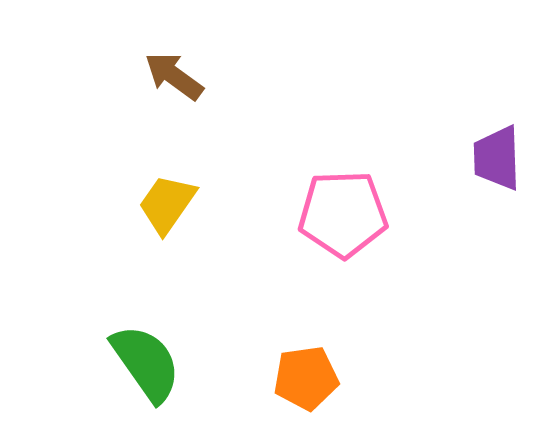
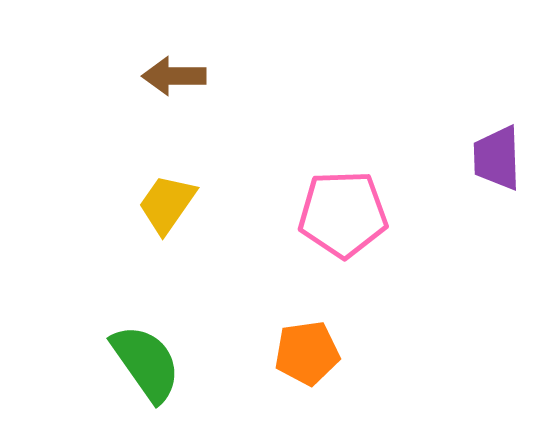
brown arrow: rotated 36 degrees counterclockwise
orange pentagon: moved 1 px right, 25 px up
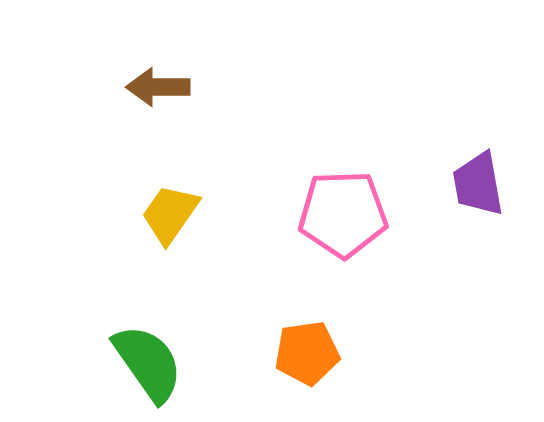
brown arrow: moved 16 px left, 11 px down
purple trapezoid: moved 19 px left, 26 px down; rotated 8 degrees counterclockwise
yellow trapezoid: moved 3 px right, 10 px down
green semicircle: moved 2 px right
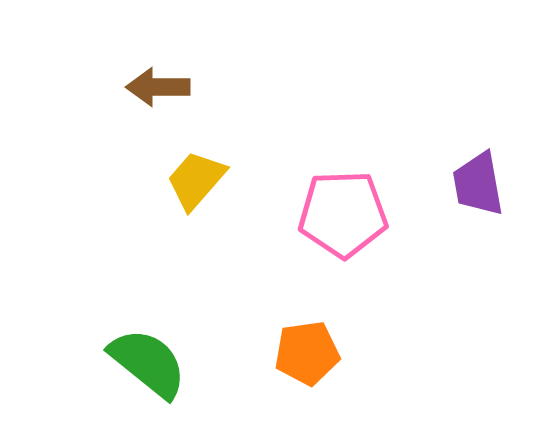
yellow trapezoid: moved 26 px right, 34 px up; rotated 6 degrees clockwise
green semicircle: rotated 16 degrees counterclockwise
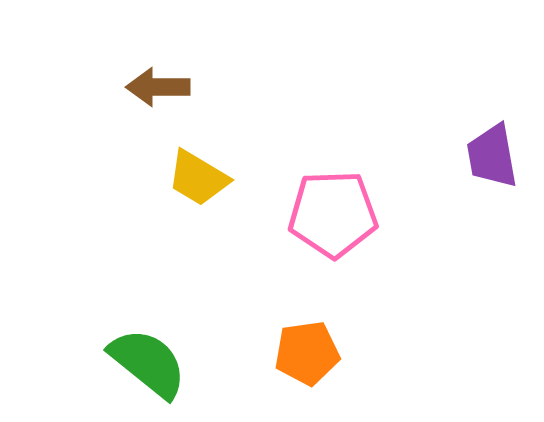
yellow trapezoid: moved 2 px right, 2 px up; rotated 100 degrees counterclockwise
purple trapezoid: moved 14 px right, 28 px up
pink pentagon: moved 10 px left
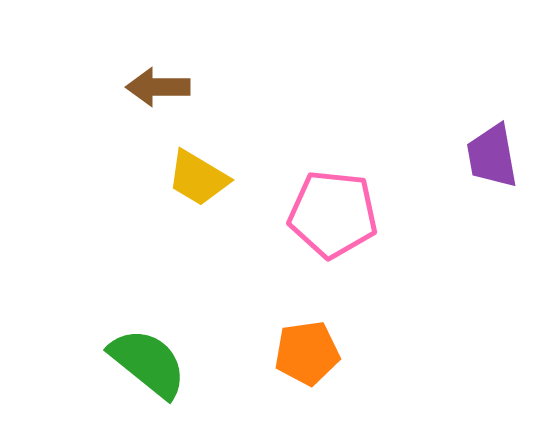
pink pentagon: rotated 8 degrees clockwise
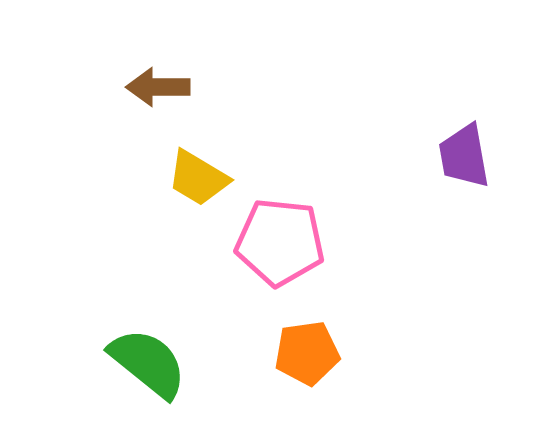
purple trapezoid: moved 28 px left
pink pentagon: moved 53 px left, 28 px down
